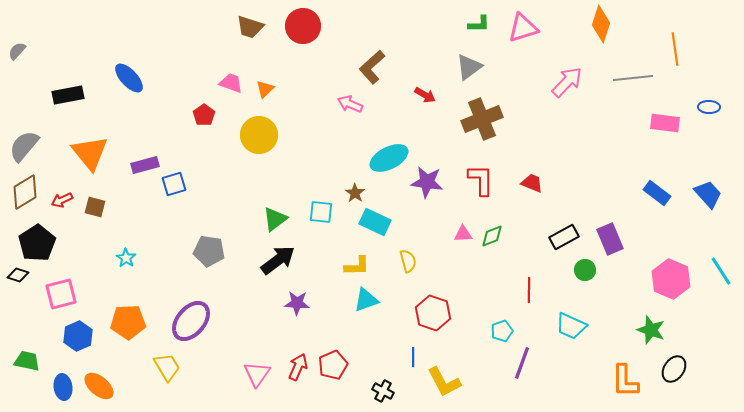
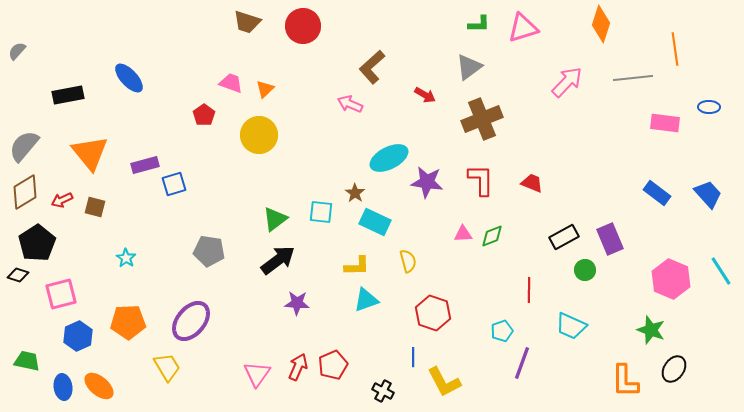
brown trapezoid at (250, 27): moved 3 px left, 5 px up
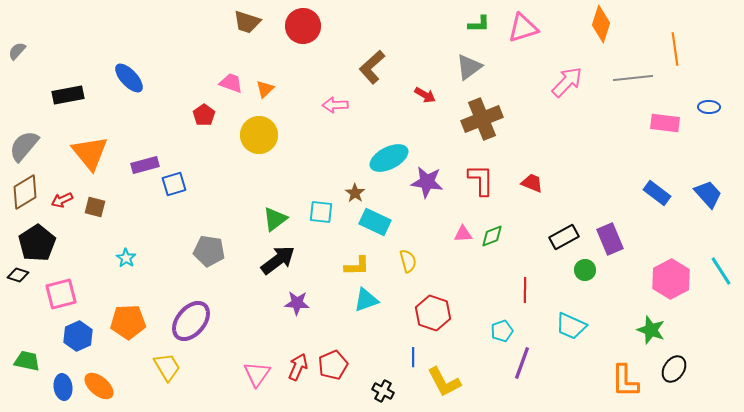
pink arrow at (350, 104): moved 15 px left, 1 px down; rotated 25 degrees counterclockwise
pink hexagon at (671, 279): rotated 9 degrees clockwise
red line at (529, 290): moved 4 px left
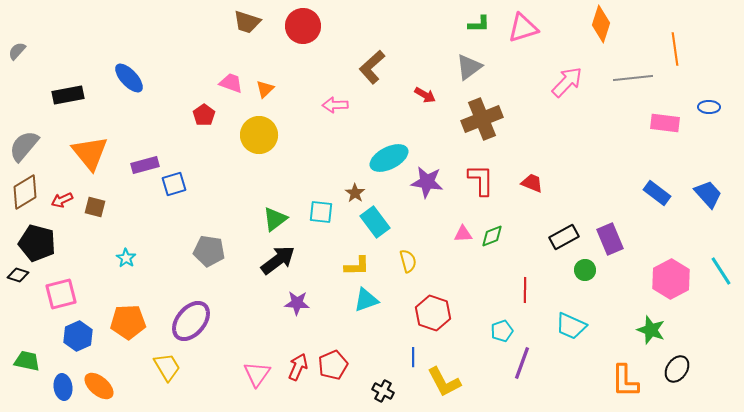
cyan rectangle at (375, 222): rotated 28 degrees clockwise
black pentagon at (37, 243): rotated 24 degrees counterclockwise
black ellipse at (674, 369): moved 3 px right
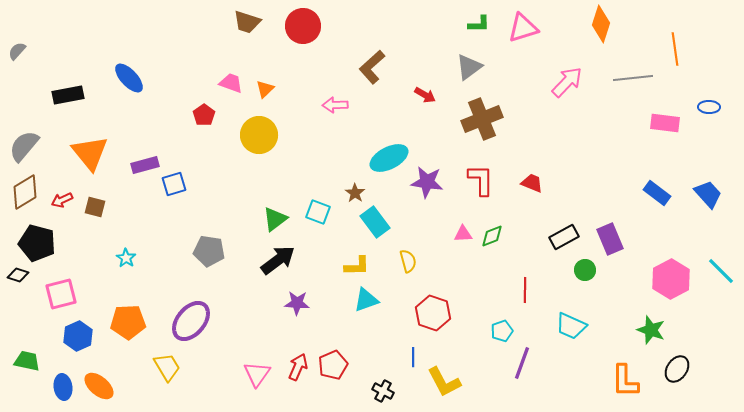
cyan square at (321, 212): moved 3 px left; rotated 15 degrees clockwise
cyan line at (721, 271): rotated 12 degrees counterclockwise
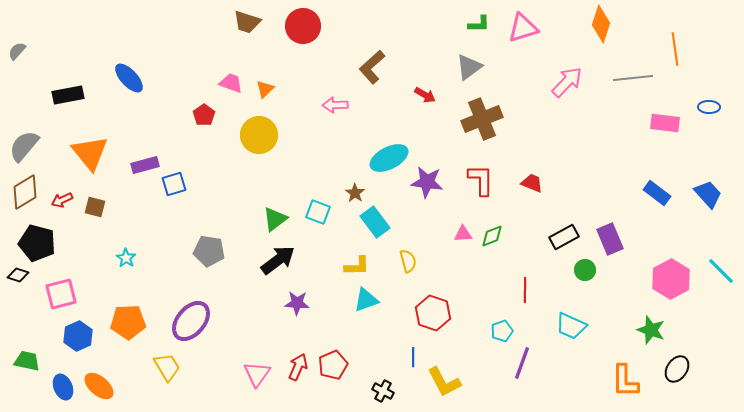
blue ellipse at (63, 387): rotated 15 degrees counterclockwise
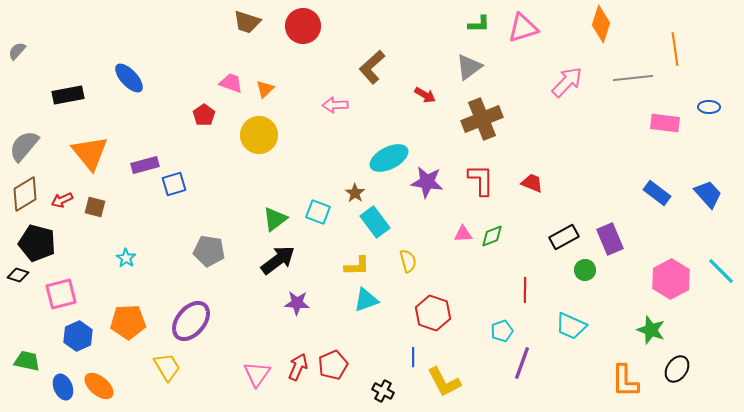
brown diamond at (25, 192): moved 2 px down
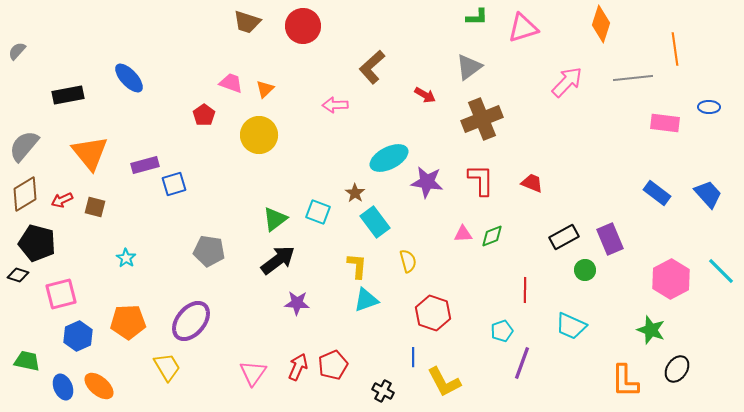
green L-shape at (479, 24): moved 2 px left, 7 px up
yellow L-shape at (357, 266): rotated 84 degrees counterclockwise
pink triangle at (257, 374): moved 4 px left, 1 px up
